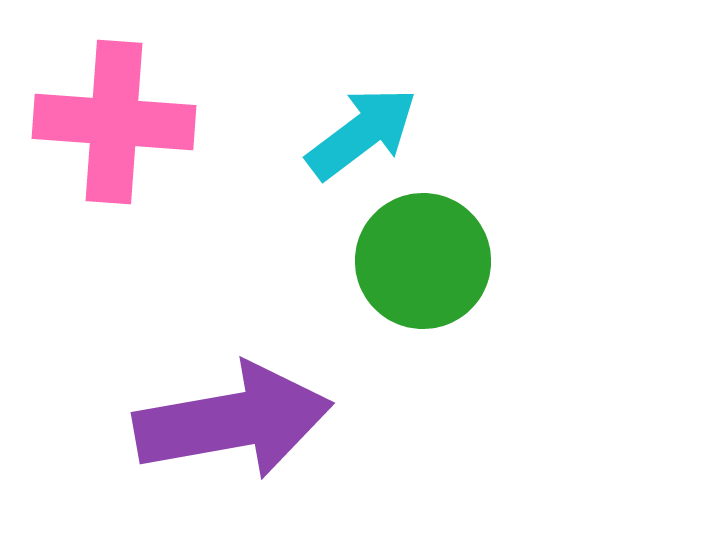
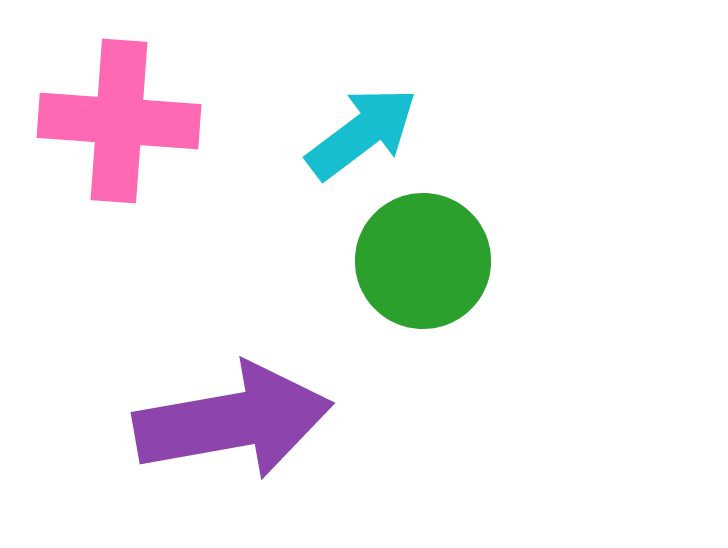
pink cross: moved 5 px right, 1 px up
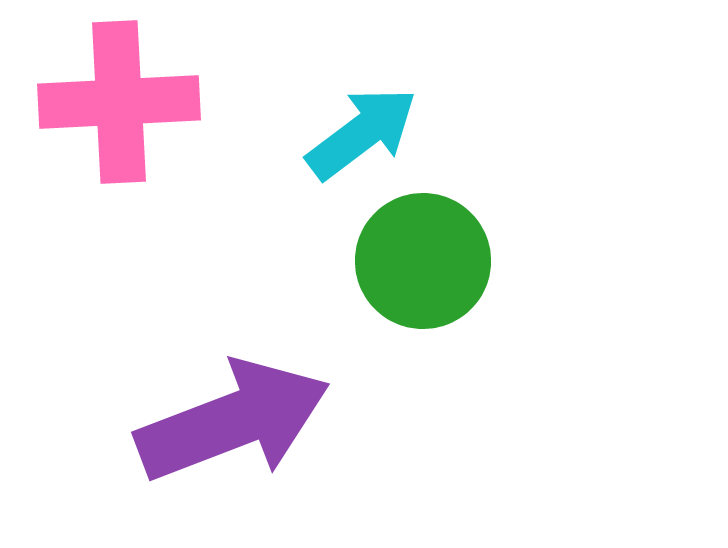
pink cross: moved 19 px up; rotated 7 degrees counterclockwise
purple arrow: rotated 11 degrees counterclockwise
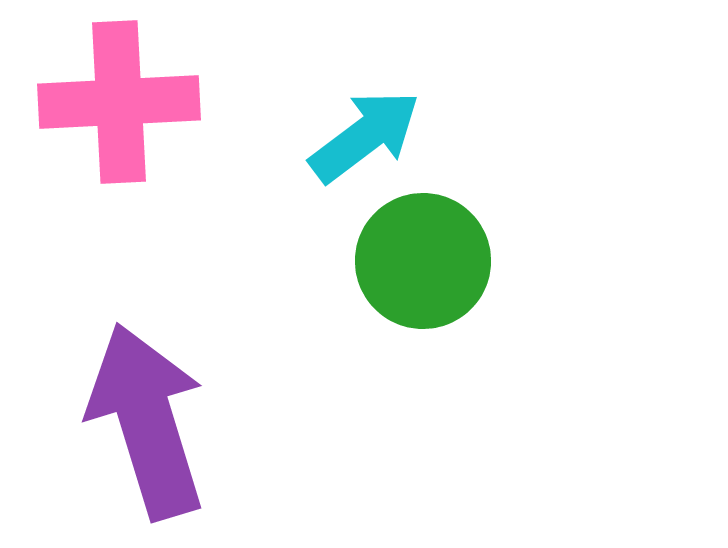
cyan arrow: moved 3 px right, 3 px down
purple arrow: moved 86 px left; rotated 86 degrees counterclockwise
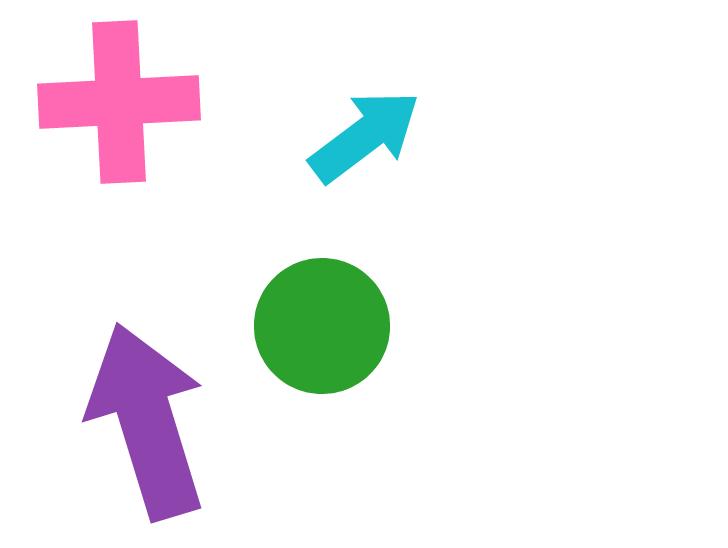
green circle: moved 101 px left, 65 px down
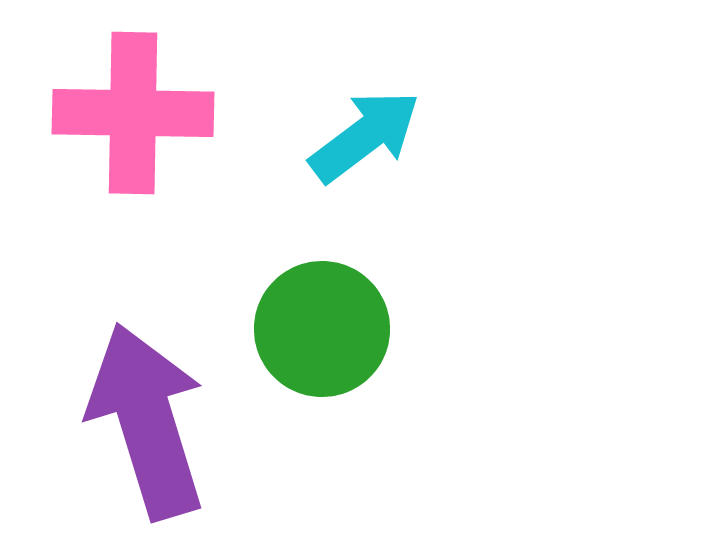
pink cross: moved 14 px right, 11 px down; rotated 4 degrees clockwise
green circle: moved 3 px down
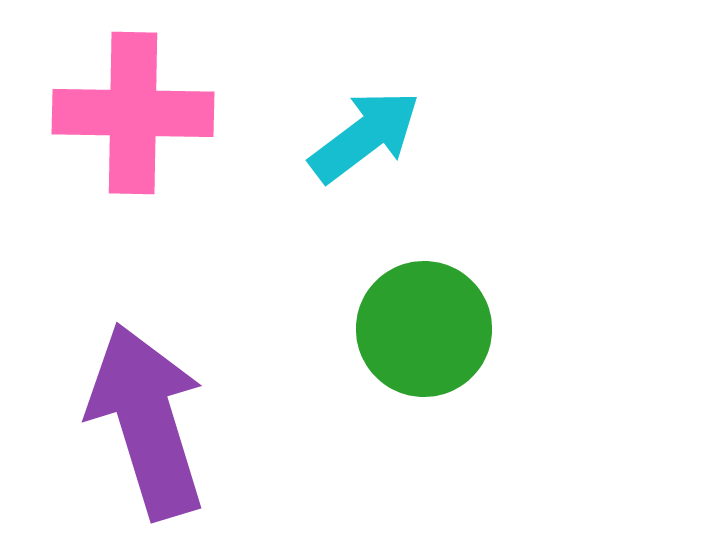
green circle: moved 102 px right
